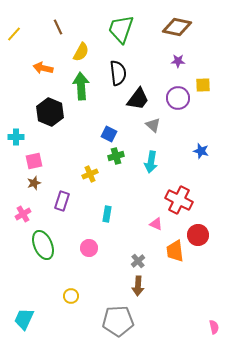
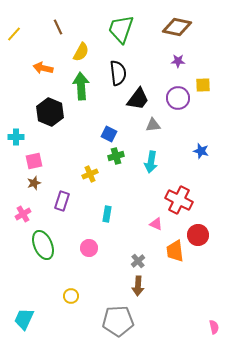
gray triangle: rotated 49 degrees counterclockwise
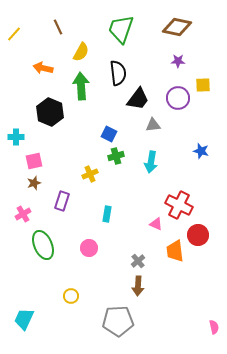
red cross: moved 5 px down
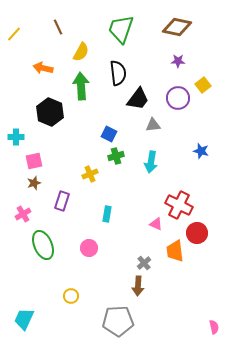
yellow square: rotated 35 degrees counterclockwise
red circle: moved 1 px left, 2 px up
gray cross: moved 6 px right, 2 px down
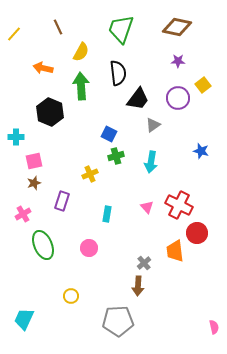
gray triangle: rotated 28 degrees counterclockwise
pink triangle: moved 9 px left, 17 px up; rotated 24 degrees clockwise
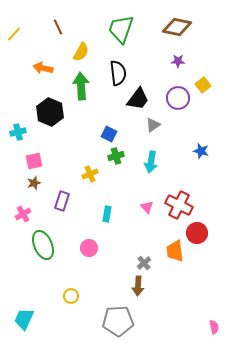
cyan cross: moved 2 px right, 5 px up; rotated 14 degrees counterclockwise
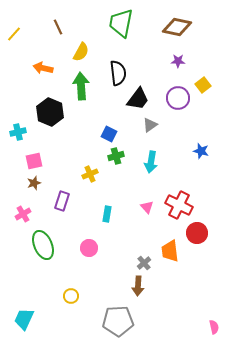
green trapezoid: moved 6 px up; rotated 8 degrees counterclockwise
gray triangle: moved 3 px left
orange trapezoid: moved 5 px left
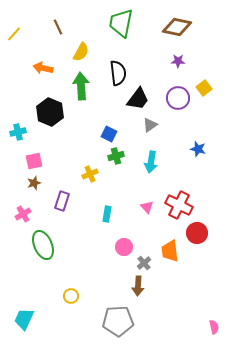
yellow square: moved 1 px right, 3 px down
blue star: moved 3 px left, 2 px up
pink circle: moved 35 px right, 1 px up
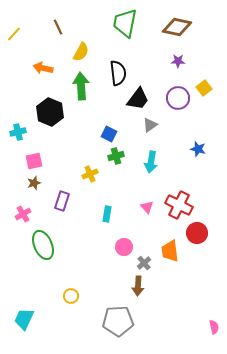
green trapezoid: moved 4 px right
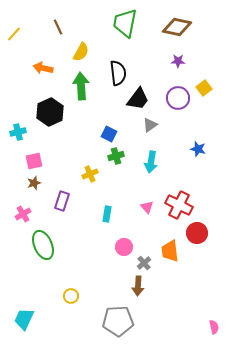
black hexagon: rotated 12 degrees clockwise
